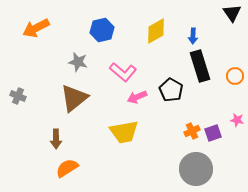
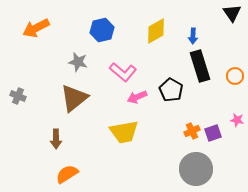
orange semicircle: moved 6 px down
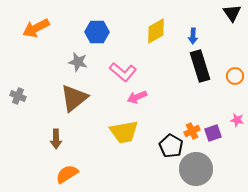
blue hexagon: moved 5 px left, 2 px down; rotated 15 degrees clockwise
black pentagon: moved 56 px down
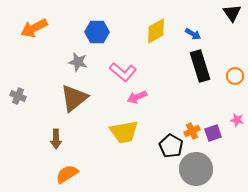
orange arrow: moved 2 px left
blue arrow: moved 2 px up; rotated 63 degrees counterclockwise
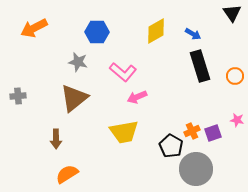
gray cross: rotated 28 degrees counterclockwise
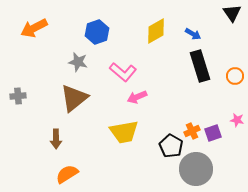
blue hexagon: rotated 20 degrees counterclockwise
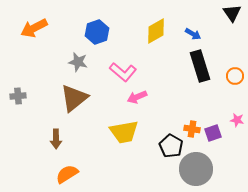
orange cross: moved 2 px up; rotated 35 degrees clockwise
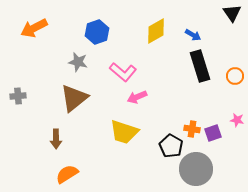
blue arrow: moved 1 px down
yellow trapezoid: rotated 28 degrees clockwise
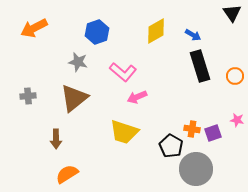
gray cross: moved 10 px right
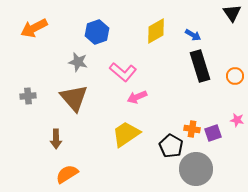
brown triangle: rotated 32 degrees counterclockwise
yellow trapezoid: moved 2 px right, 2 px down; rotated 128 degrees clockwise
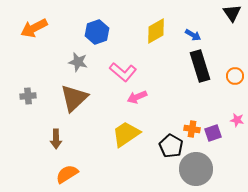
brown triangle: rotated 28 degrees clockwise
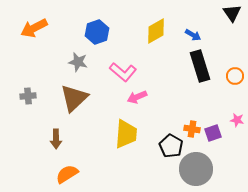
yellow trapezoid: rotated 128 degrees clockwise
